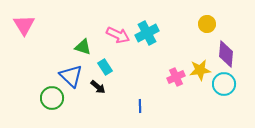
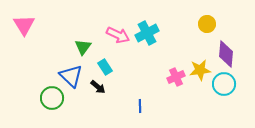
green triangle: rotated 48 degrees clockwise
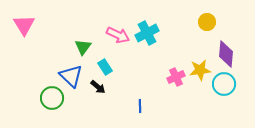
yellow circle: moved 2 px up
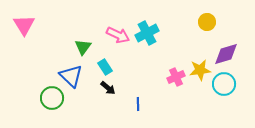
purple diamond: rotated 68 degrees clockwise
black arrow: moved 10 px right, 1 px down
blue line: moved 2 px left, 2 px up
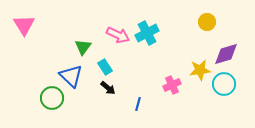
pink cross: moved 4 px left, 8 px down
blue line: rotated 16 degrees clockwise
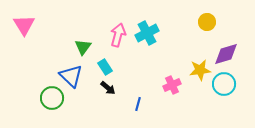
pink arrow: rotated 100 degrees counterclockwise
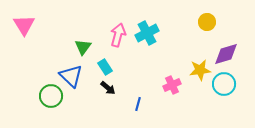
green circle: moved 1 px left, 2 px up
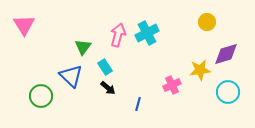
cyan circle: moved 4 px right, 8 px down
green circle: moved 10 px left
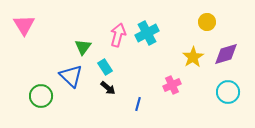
yellow star: moved 7 px left, 13 px up; rotated 25 degrees counterclockwise
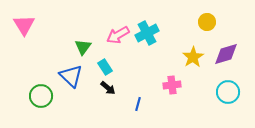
pink arrow: rotated 135 degrees counterclockwise
pink cross: rotated 18 degrees clockwise
